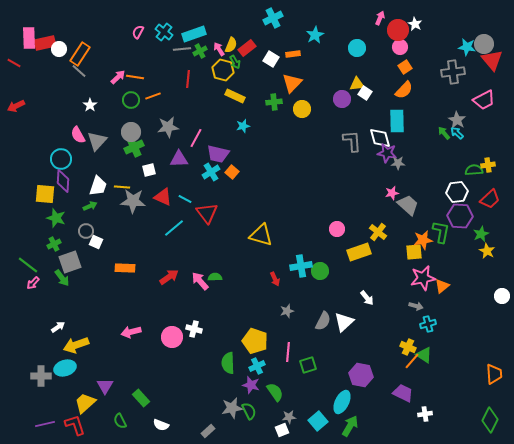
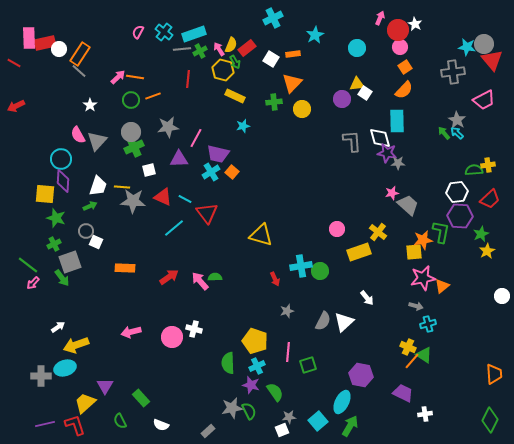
yellow star at (487, 251): rotated 14 degrees clockwise
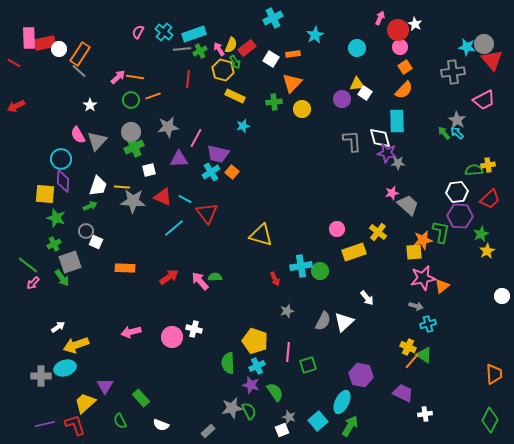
yellow rectangle at (359, 252): moved 5 px left
gray star at (289, 417): rotated 24 degrees clockwise
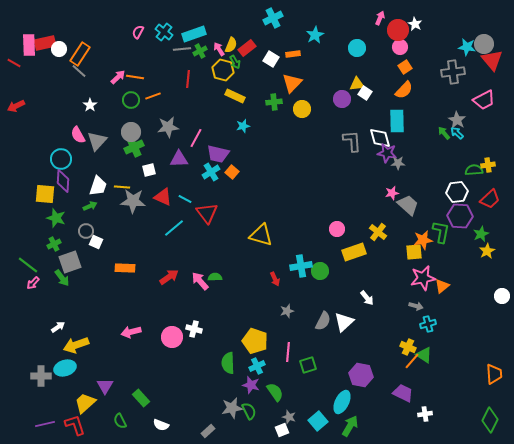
pink rectangle at (29, 38): moved 7 px down
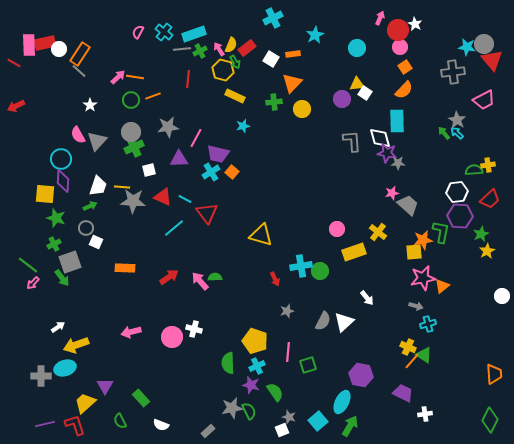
gray circle at (86, 231): moved 3 px up
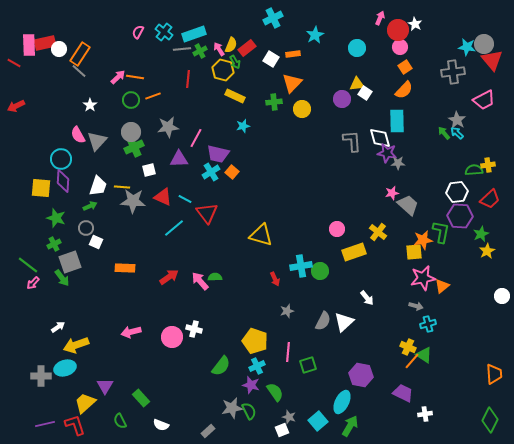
yellow square at (45, 194): moved 4 px left, 6 px up
green semicircle at (228, 363): moved 7 px left, 3 px down; rotated 140 degrees counterclockwise
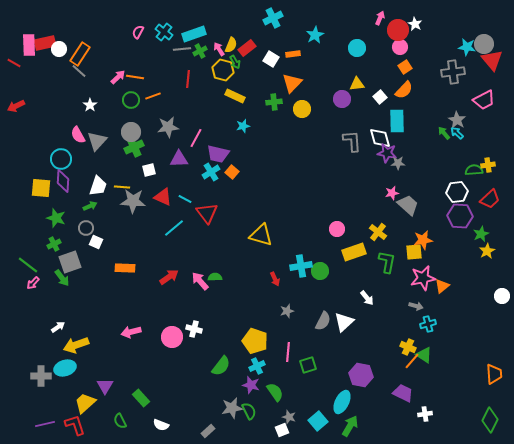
white square at (365, 93): moved 15 px right, 4 px down; rotated 16 degrees clockwise
green L-shape at (441, 232): moved 54 px left, 30 px down
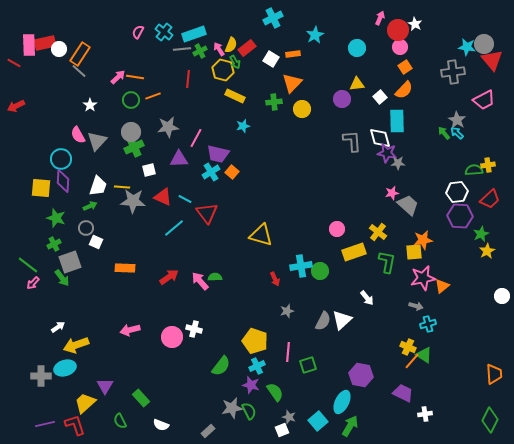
white triangle at (344, 322): moved 2 px left, 2 px up
pink arrow at (131, 332): moved 1 px left, 2 px up
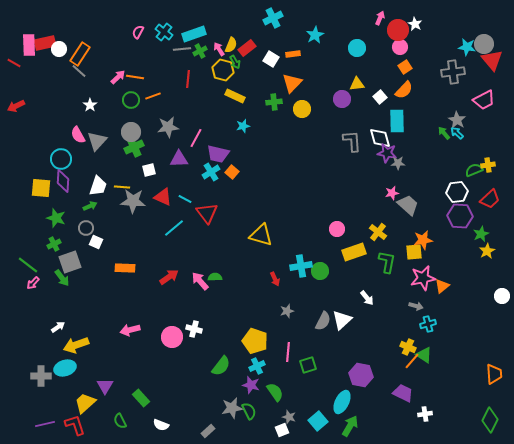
green semicircle at (474, 170): rotated 18 degrees counterclockwise
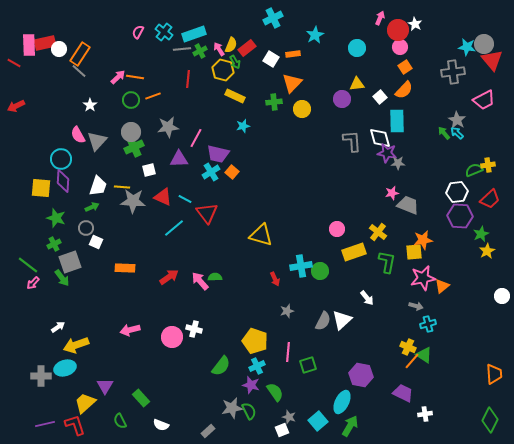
gray trapezoid at (408, 205): rotated 20 degrees counterclockwise
green arrow at (90, 206): moved 2 px right, 1 px down
